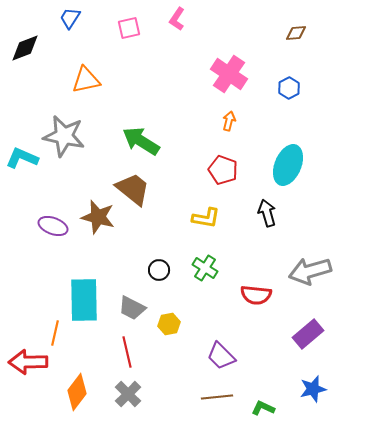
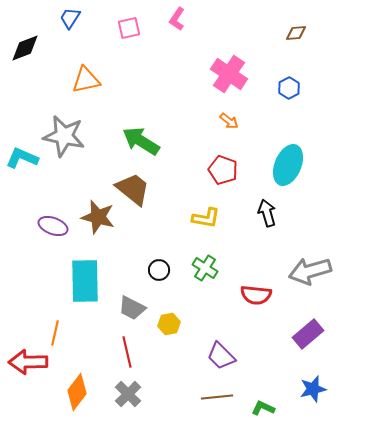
orange arrow: rotated 114 degrees clockwise
cyan rectangle: moved 1 px right, 19 px up
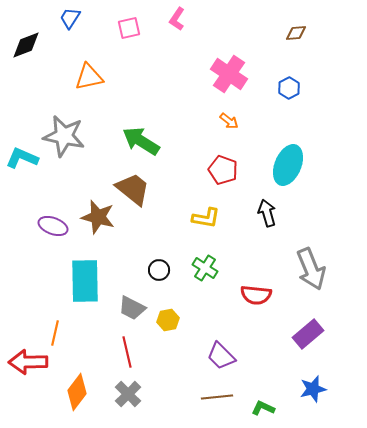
black diamond: moved 1 px right, 3 px up
orange triangle: moved 3 px right, 3 px up
gray arrow: moved 1 px right, 2 px up; rotated 96 degrees counterclockwise
yellow hexagon: moved 1 px left, 4 px up
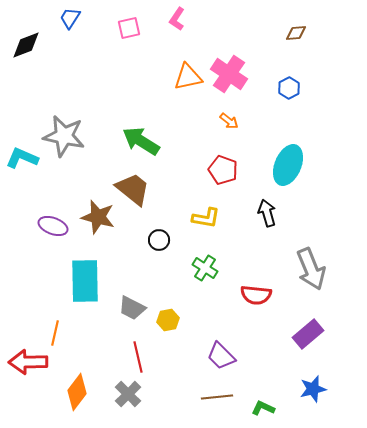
orange triangle: moved 99 px right
black circle: moved 30 px up
red line: moved 11 px right, 5 px down
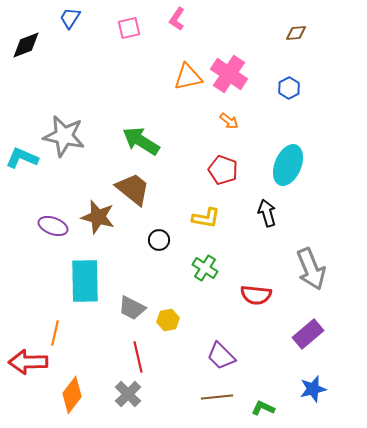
orange diamond: moved 5 px left, 3 px down
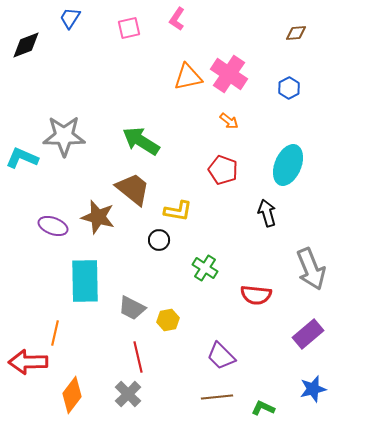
gray star: rotated 12 degrees counterclockwise
yellow L-shape: moved 28 px left, 7 px up
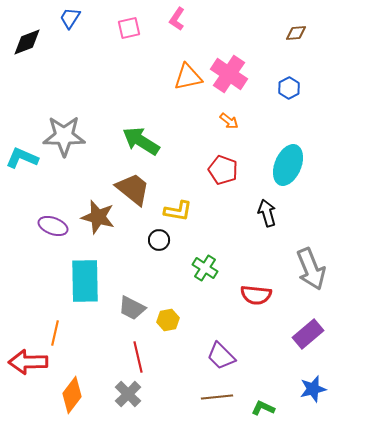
black diamond: moved 1 px right, 3 px up
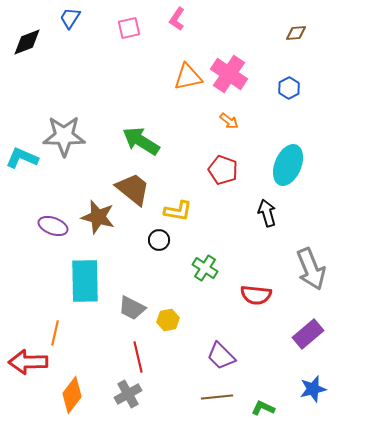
gray cross: rotated 16 degrees clockwise
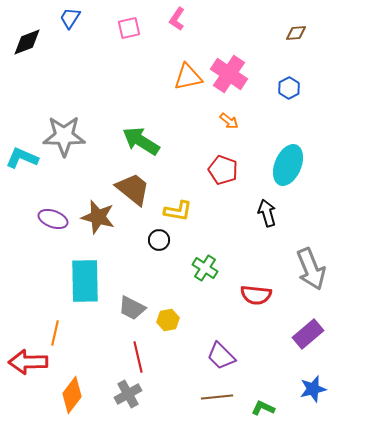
purple ellipse: moved 7 px up
